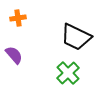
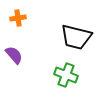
black trapezoid: rotated 12 degrees counterclockwise
green cross: moved 2 px left, 2 px down; rotated 25 degrees counterclockwise
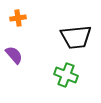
black trapezoid: rotated 20 degrees counterclockwise
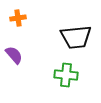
green cross: rotated 15 degrees counterclockwise
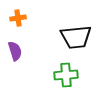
purple semicircle: moved 1 px right, 4 px up; rotated 24 degrees clockwise
green cross: rotated 10 degrees counterclockwise
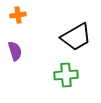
orange cross: moved 3 px up
black trapezoid: rotated 24 degrees counterclockwise
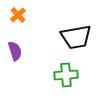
orange cross: rotated 35 degrees counterclockwise
black trapezoid: rotated 20 degrees clockwise
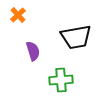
purple semicircle: moved 18 px right
green cross: moved 5 px left, 5 px down
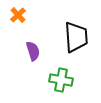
black trapezoid: rotated 84 degrees counterclockwise
green cross: rotated 15 degrees clockwise
